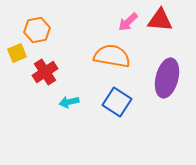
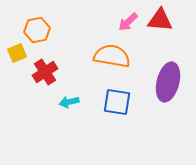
purple ellipse: moved 1 px right, 4 px down
blue square: rotated 24 degrees counterclockwise
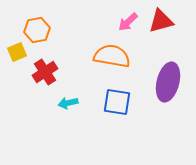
red triangle: moved 1 px right, 1 px down; rotated 20 degrees counterclockwise
yellow square: moved 1 px up
cyan arrow: moved 1 px left, 1 px down
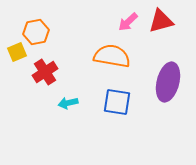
orange hexagon: moved 1 px left, 2 px down
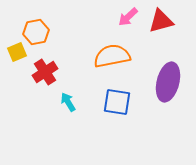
pink arrow: moved 5 px up
orange semicircle: rotated 21 degrees counterclockwise
cyan arrow: moved 1 px up; rotated 72 degrees clockwise
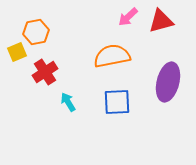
blue square: rotated 12 degrees counterclockwise
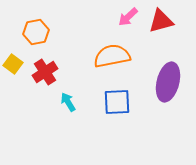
yellow square: moved 4 px left, 12 px down; rotated 30 degrees counterclockwise
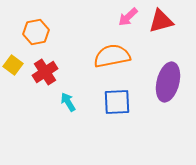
yellow square: moved 1 px down
